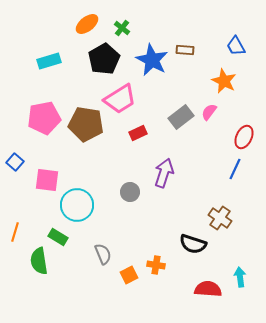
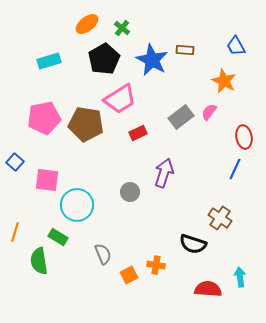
red ellipse: rotated 35 degrees counterclockwise
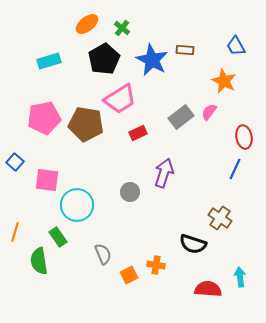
green rectangle: rotated 24 degrees clockwise
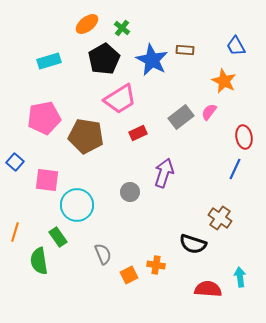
brown pentagon: moved 12 px down
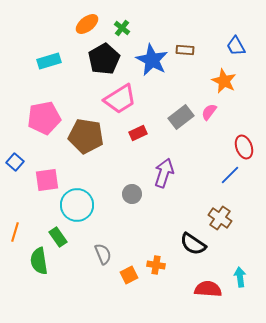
red ellipse: moved 10 px down; rotated 10 degrees counterclockwise
blue line: moved 5 px left, 6 px down; rotated 20 degrees clockwise
pink square: rotated 15 degrees counterclockwise
gray circle: moved 2 px right, 2 px down
black semicircle: rotated 16 degrees clockwise
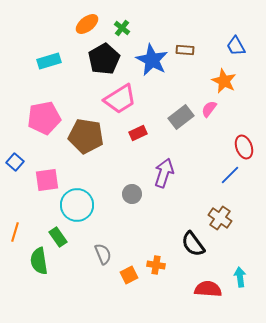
pink semicircle: moved 3 px up
black semicircle: rotated 20 degrees clockwise
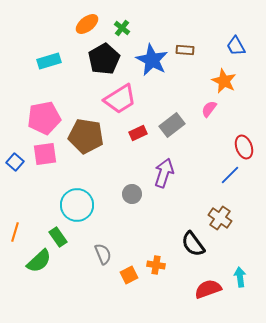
gray rectangle: moved 9 px left, 8 px down
pink square: moved 2 px left, 26 px up
green semicircle: rotated 124 degrees counterclockwise
red semicircle: rotated 24 degrees counterclockwise
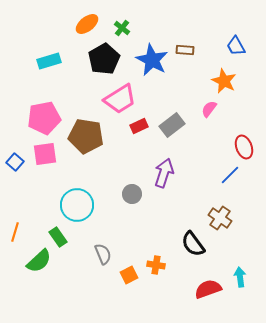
red rectangle: moved 1 px right, 7 px up
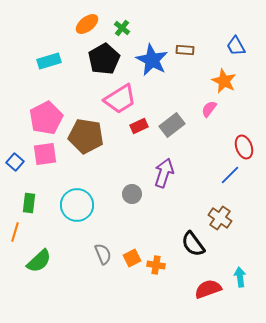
pink pentagon: moved 2 px right; rotated 16 degrees counterclockwise
green rectangle: moved 29 px left, 34 px up; rotated 42 degrees clockwise
orange square: moved 3 px right, 17 px up
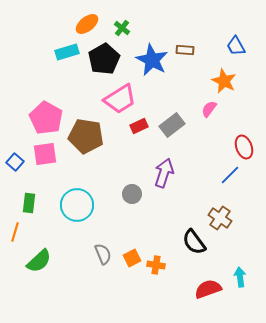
cyan rectangle: moved 18 px right, 9 px up
pink pentagon: rotated 16 degrees counterclockwise
black semicircle: moved 1 px right, 2 px up
